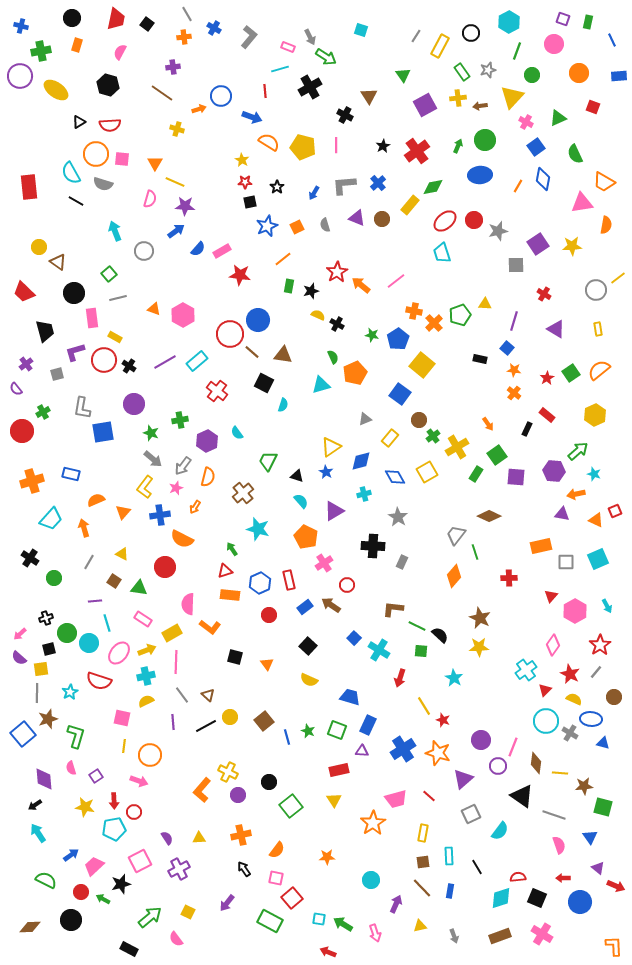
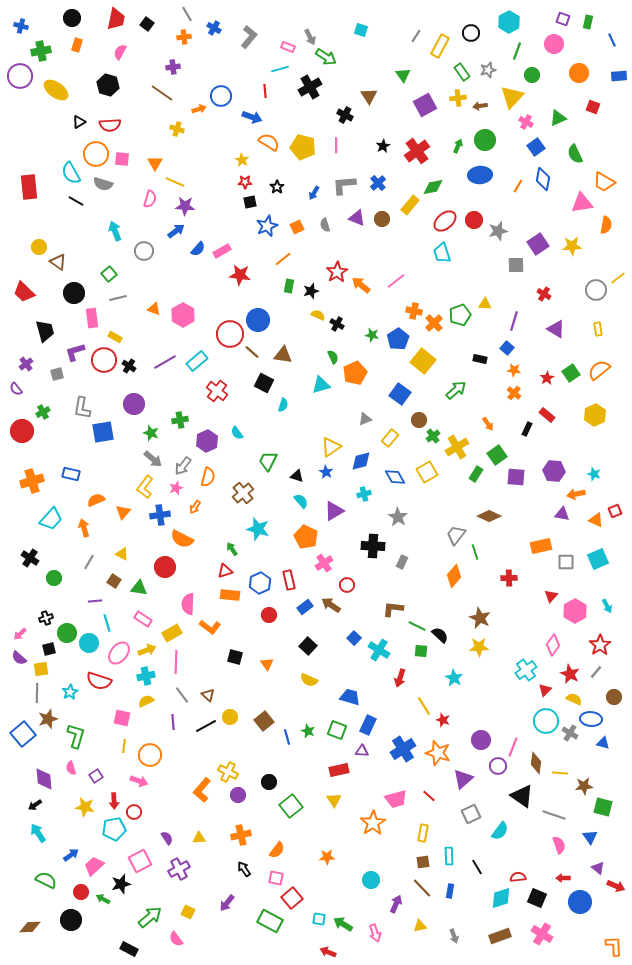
yellow square at (422, 365): moved 1 px right, 4 px up
green arrow at (578, 451): moved 122 px left, 61 px up
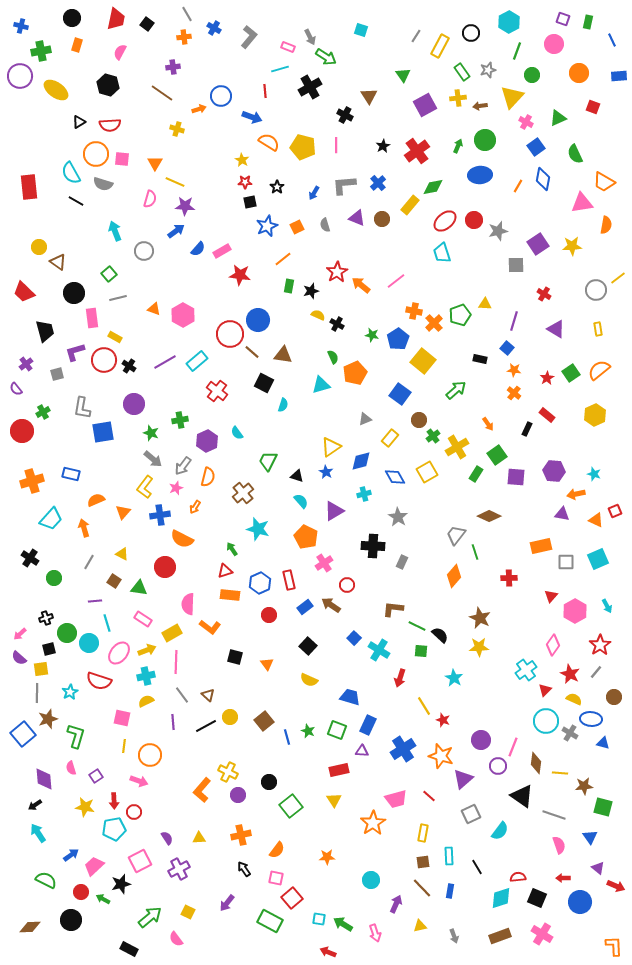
orange star at (438, 753): moved 3 px right, 3 px down
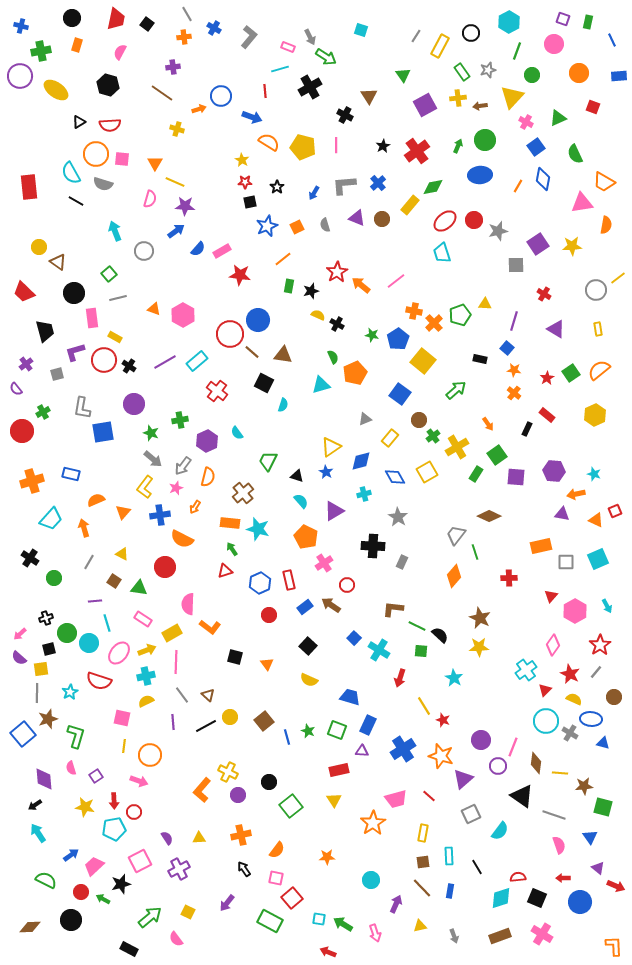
orange rectangle at (230, 595): moved 72 px up
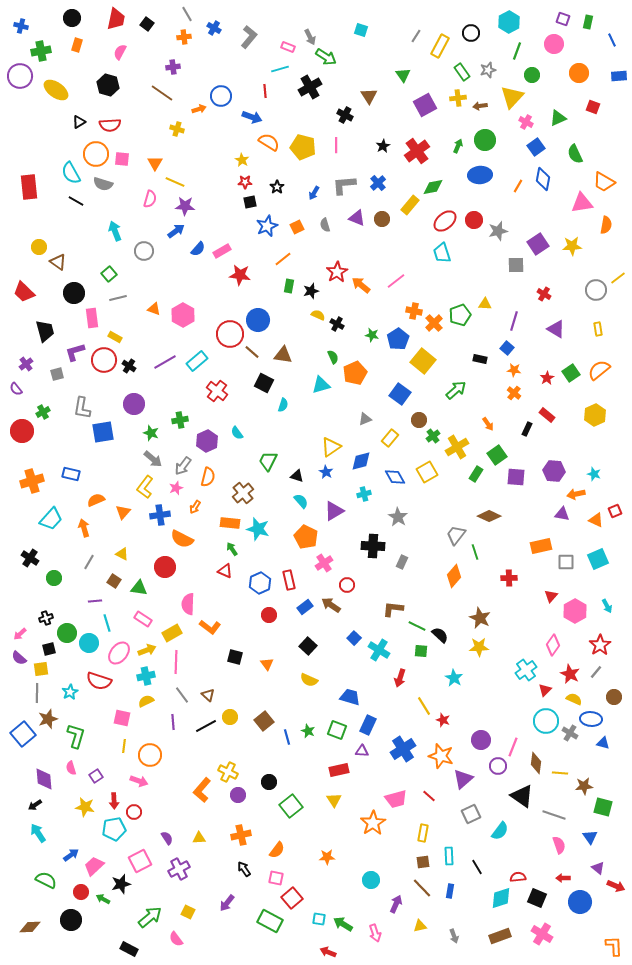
red triangle at (225, 571): rotated 42 degrees clockwise
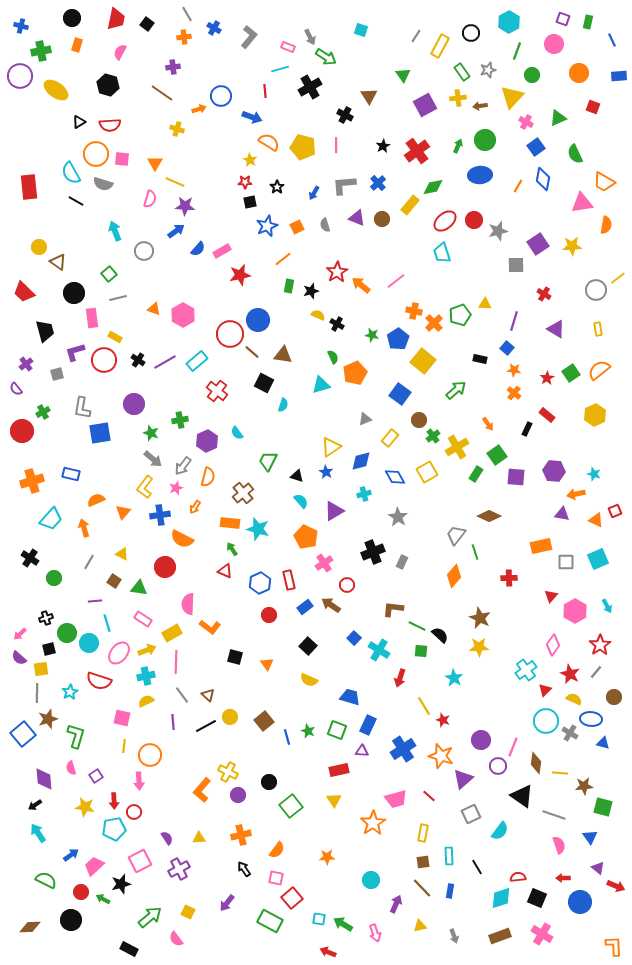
yellow star at (242, 160): moved 8 px right
red star at (240, 275): rotated 20 degrees counterclockwise
black cross at (129, 366): moved 9 px right, 6 px up
blue square at (103, 432): moved 3 px left, 1 px down
black cross at (373, 546): moved 6 px down; rotated 25 degrees counterclockwise
pink arrow at (139, 781): rotated 66 degrees clockwise
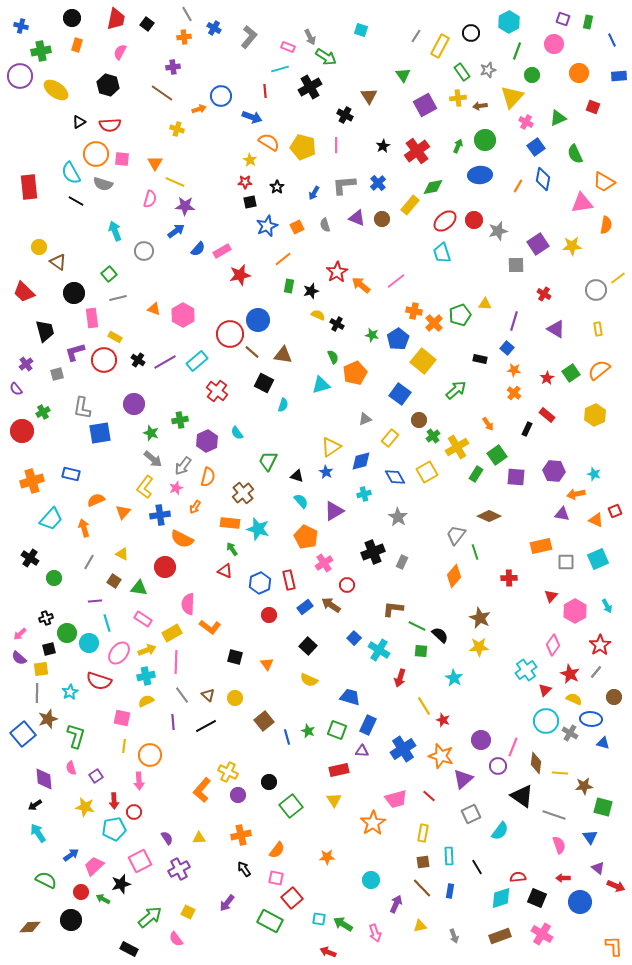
yellow circle at (230, 717): moved 5 px right, 19 px up
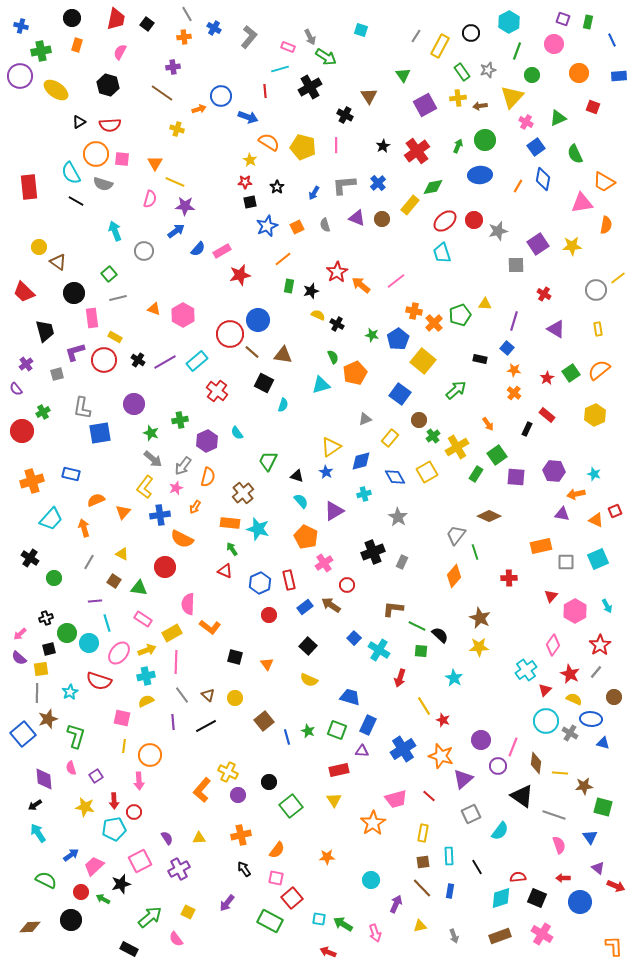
blue arrow at (252, 117): moved 4 px left
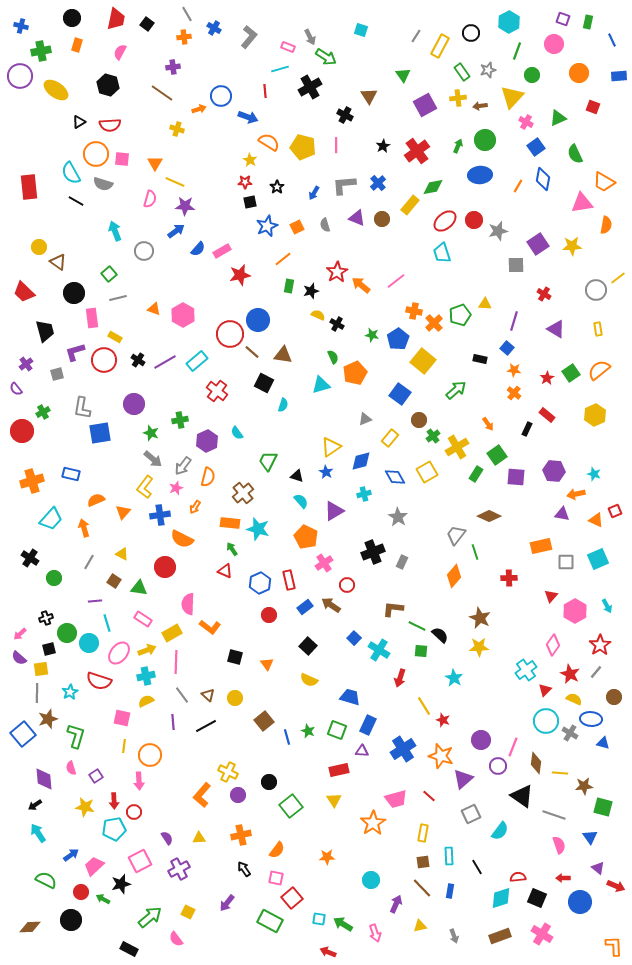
orange L-shape at (202, 790): moved 5 px down
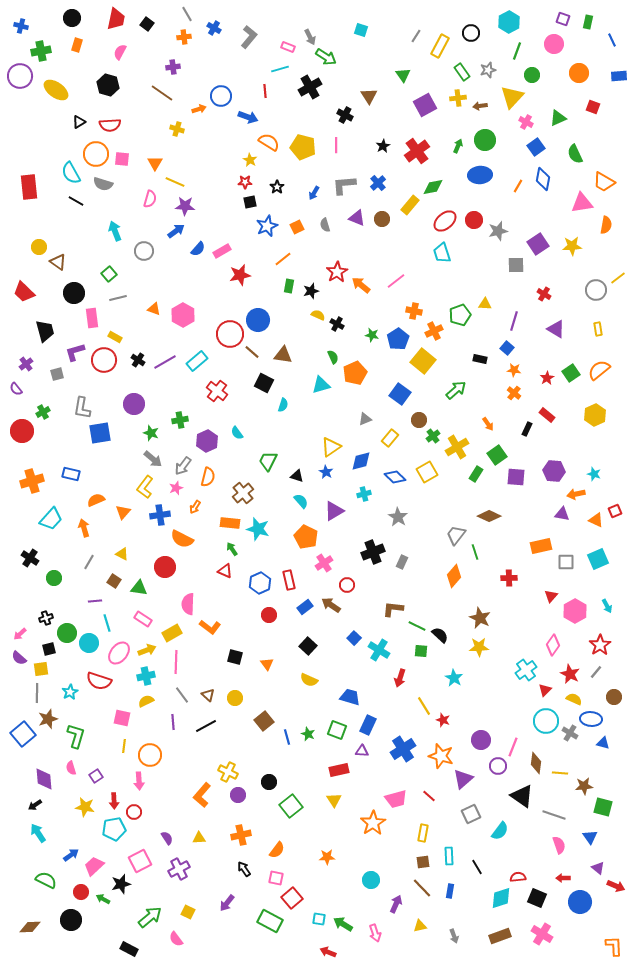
orange cross at (434, 323): moved 8 px down; rotated 18 degrees clockwise
blue diamond at (395, 477): rotated 15 degrees counterclockwise
green star at (308, 731): moved 3 px down
